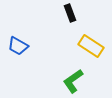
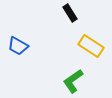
black rectangle: rotated 12 degrees counterclockwise
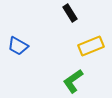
yellow rectangle: rotated 55 degrees counterclockwise
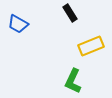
blue trapezoid: moved 22 px up
green L-shape: rotated 30 degrees counterclockwise
